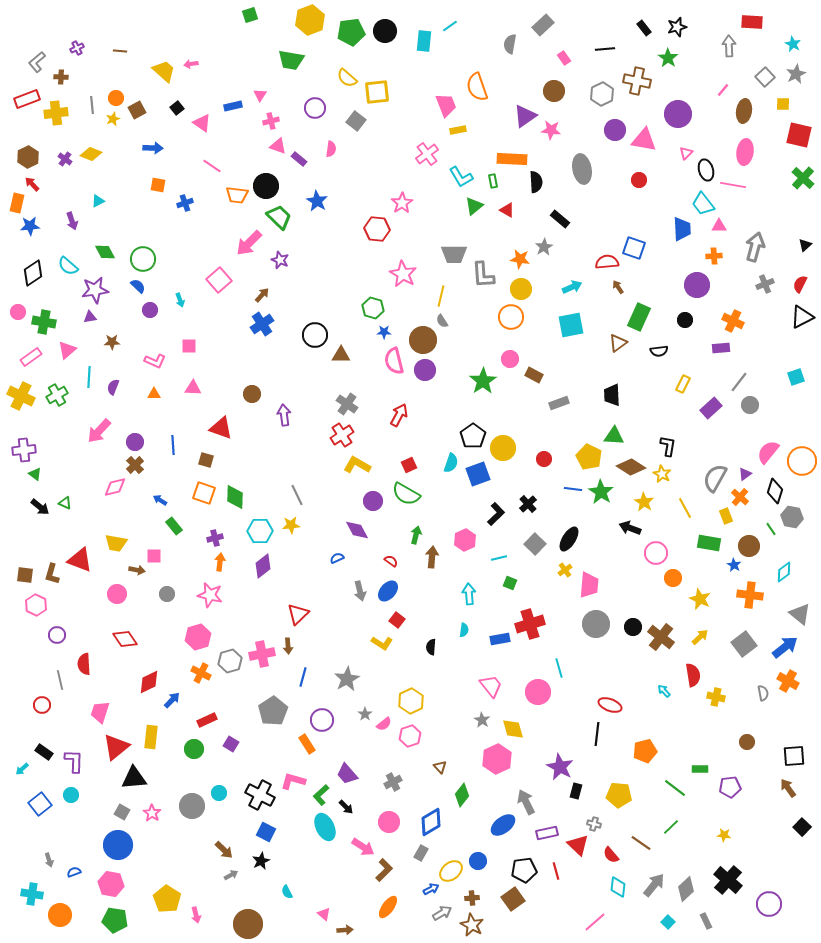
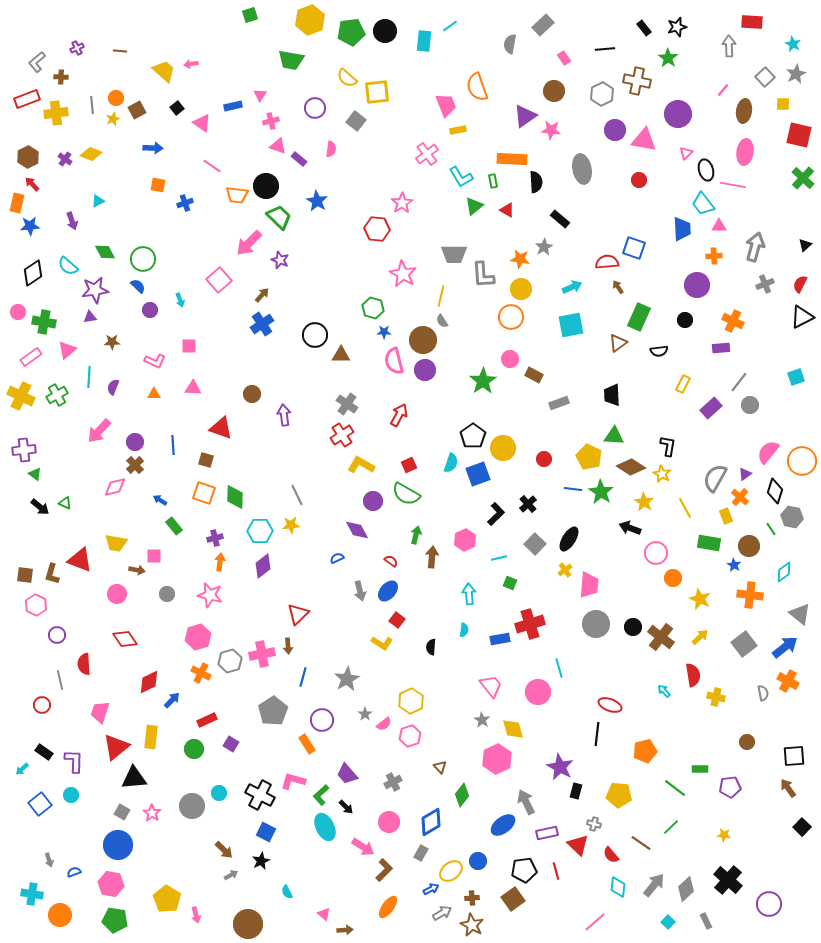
yellow L-shape at (357, 465): moved 4 px right
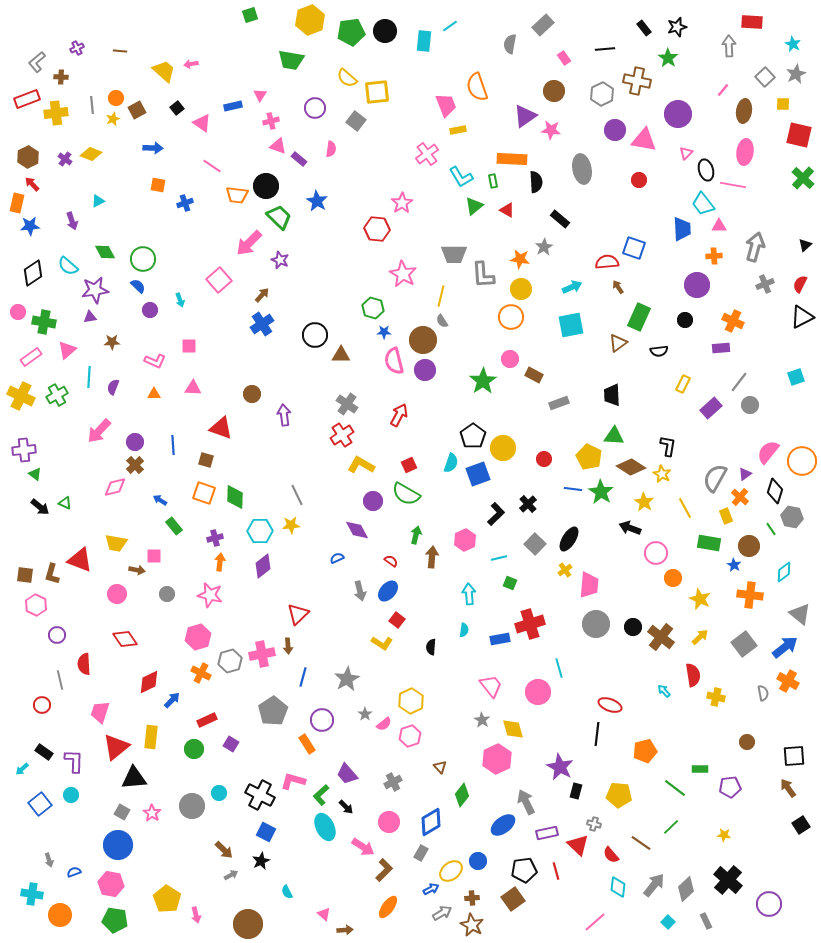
black square at (802, 827): moved 1 px left, 2 px up; rotated 12 degrees clockwise
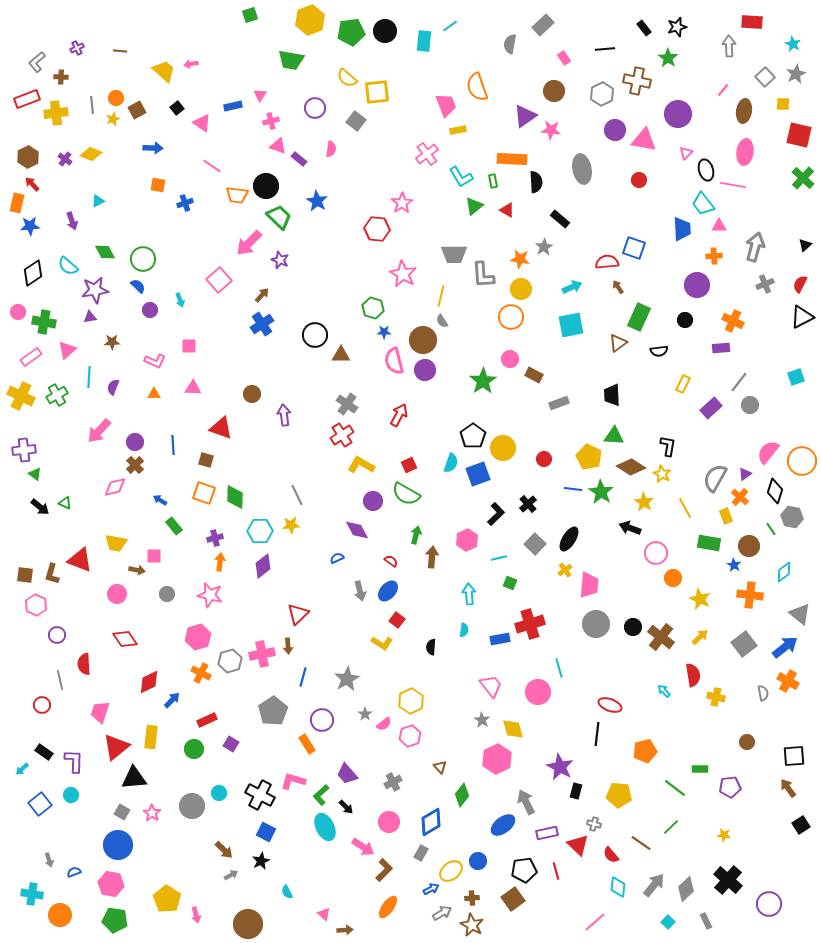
pink hexagon at (465, 540): moved 2 px right
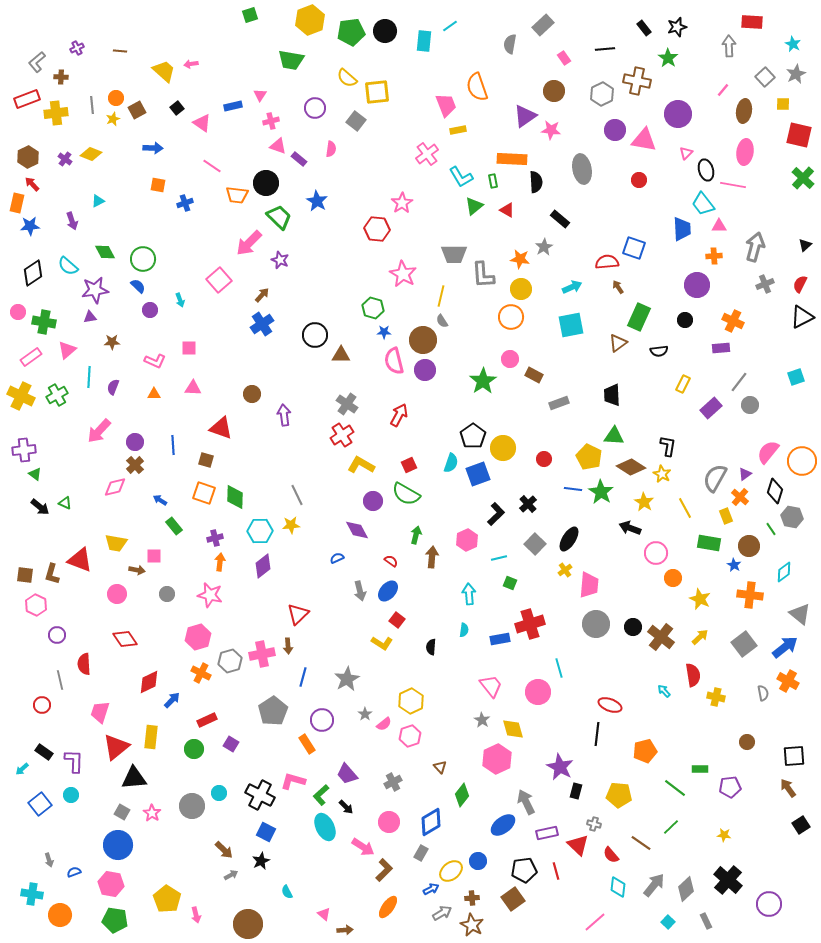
black circle at (266, 186): moved 3 px up
pink square at (189, 346): moved 2 px down
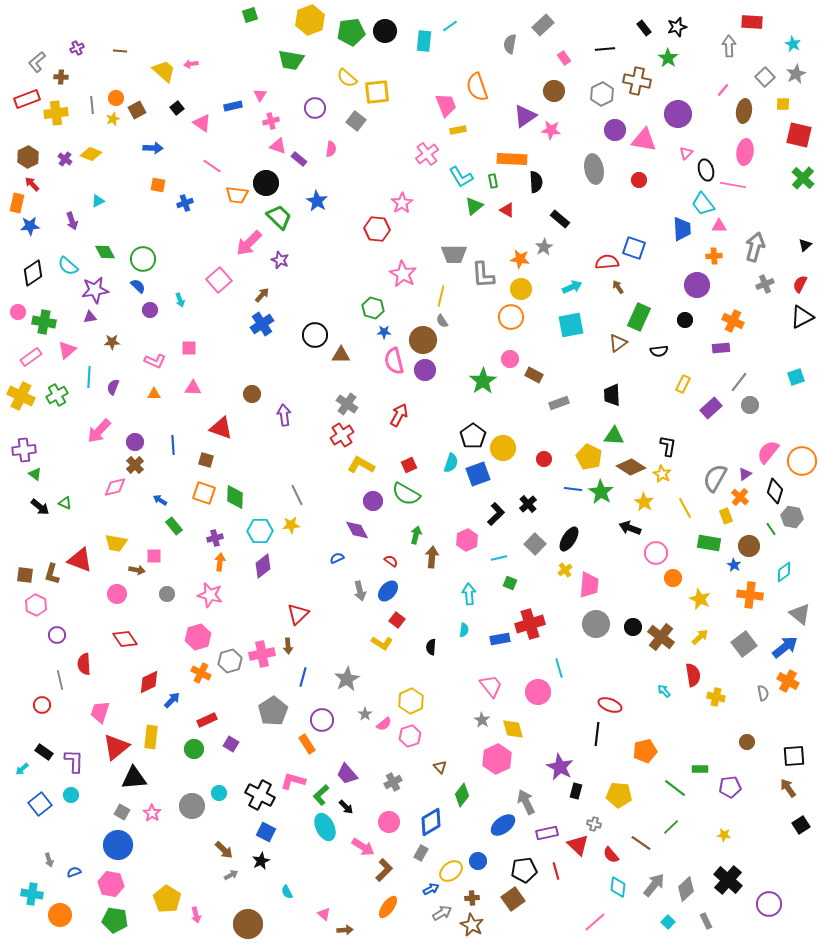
gray ellipse at (582, 169): moved 12 px right
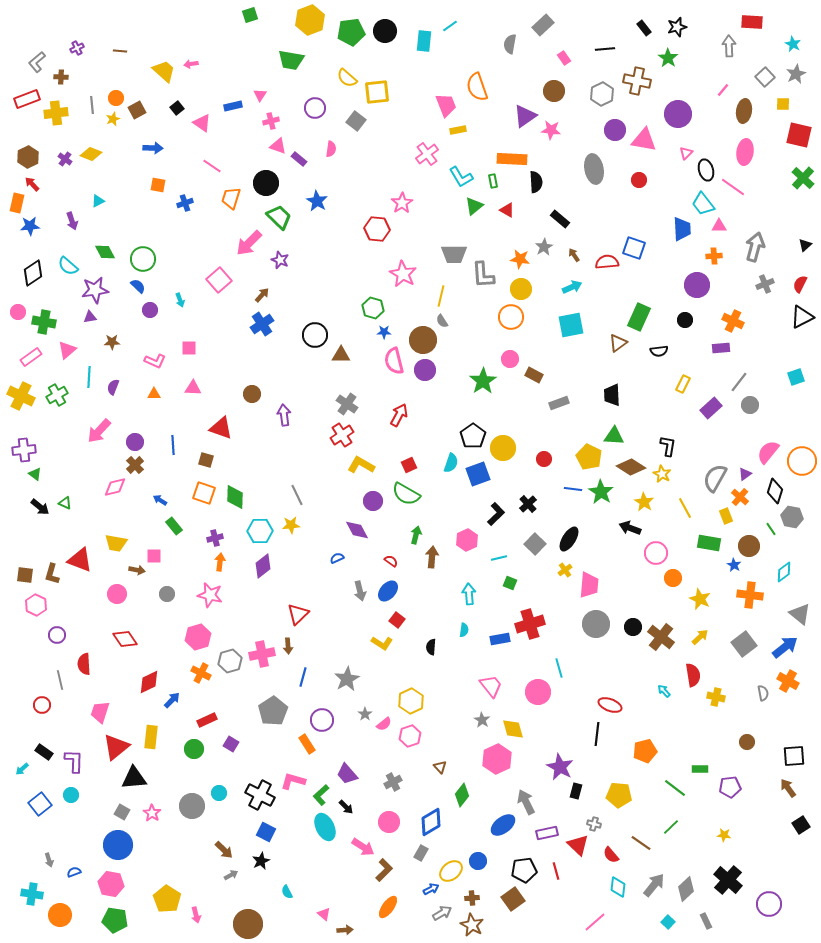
pink line at (733, 185): moved 2 px down; rotated 25 degrees clockwise
orange trapezoid at (237, 195): moved 6 px left, 3 px down; rotated 100 degrees clockwise
brown arrow at (618, 287): moved 44 px left, 32 px up
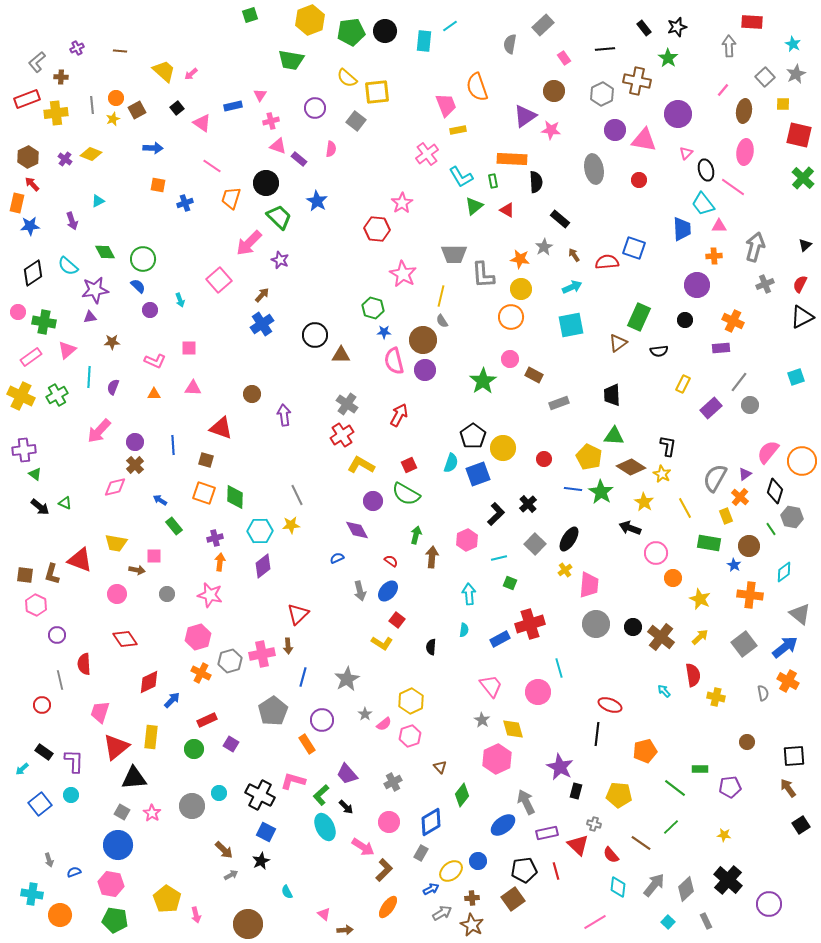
pink arrow at (191, 64): moved 10 px down; rotated 32 degrees counterclockwise
blue rectangle at (500, 639): rotated 18 degrees counterclockwise
pink line at (595, 922): rotated 10 degrees clockwise
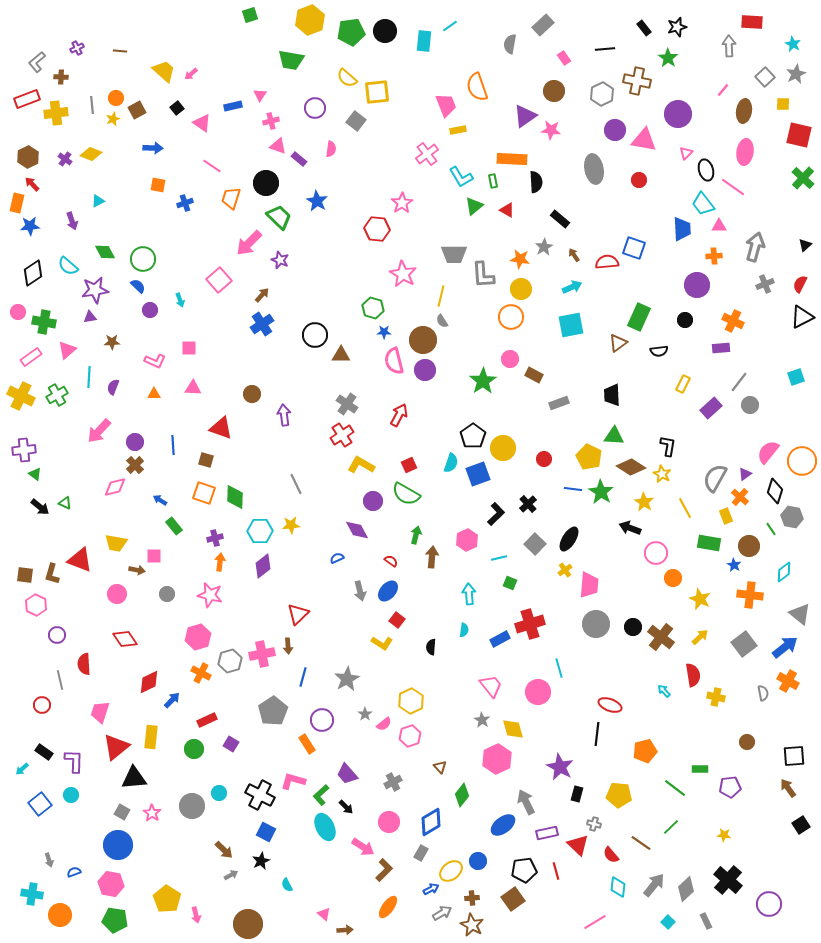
gray line at (297, 495): moved 1 px left, 11 px up
black rectangle at (576, 791): moved 1 px right, 3 px down
cyan semicircle at (287, 892): moved 7 px up
